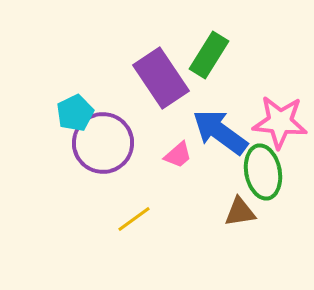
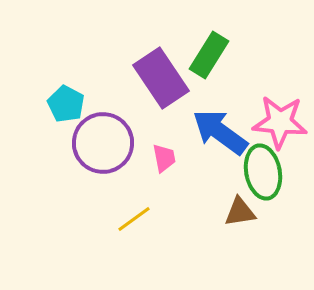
cyan pentagon: moved 9 px left, 9 px up; rotated 18 degrees counterclockwise
pink trapezoid: moved 14 px left, 3 px down; rotated 60 degrees counterclockwise
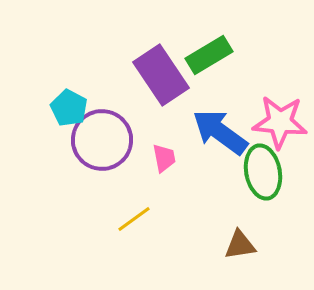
green rectangle: rotated 27 degrees clockwise
purple rectangle: moved 3 px up
cyan pentagon: moved 3 px right, 4 px down
purple circle: moved 1 px left, 3 px up
brown triangle: moved 33 px down
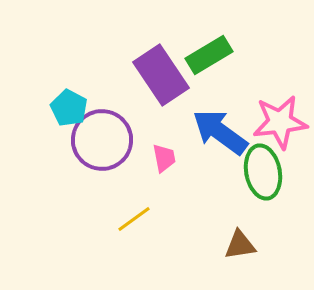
pink star: rotated 12 degrees counterclockwise
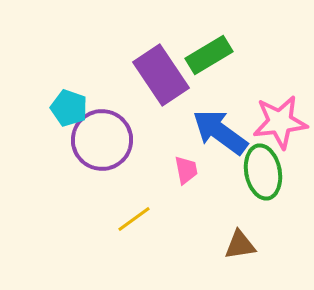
cyan pentagon: rotated 9 degrees counterclockwise
pink trapezoid: moved 22 px right, 12 px down
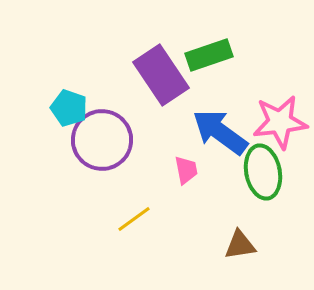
green rectangle: rotated 12 degrees clockwise
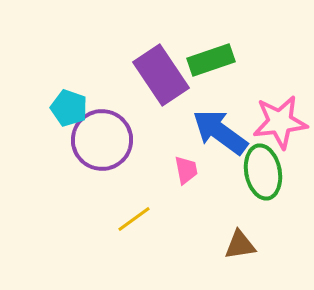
green rectangle: moved 2 px right, 5 px down
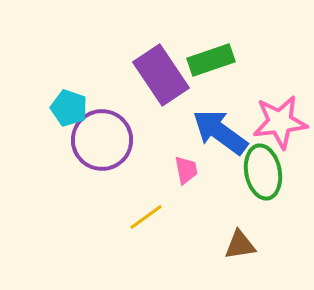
yellow line: moved 12 px right, 2 px up
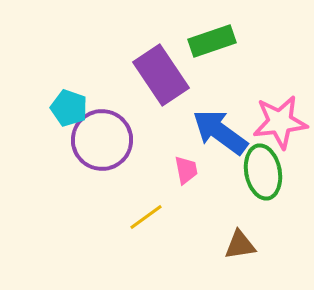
green rectangle: moved 1 px right, 19 px up
